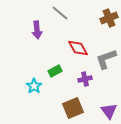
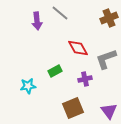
purple arrow: moved 9 px up
cyan star: moved 6 px left; rotated 28 degrees clockwise
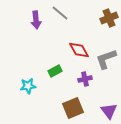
purple arrow: moved 1 px left, 1 px up
red diamond: moved 1 px right, 2 px down
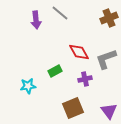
red diamond: moved 2 px down
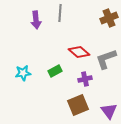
gray line: rotated 54 degrees clockwise
red diamond: rotated 20 degrees counterclockwise
cyan star: moved 5 px left, 13 px up
brown square: moved 5 px right, 3 px up
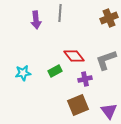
red diamond: moved 5 px left, 4 px down; rotated 10 degrees clockwise
gray L-shape: moved 1 px down
